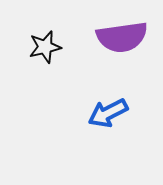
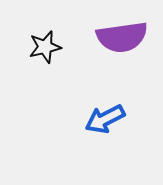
blue arrow: moved 3 px left, 6 px down
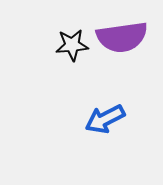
black star: moved 27 px right, 2 px up; rotated 8 degrees clockwise
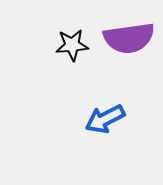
purple semicircle: moved 7 px right, 1 px down
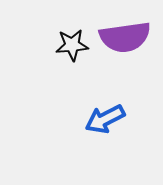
purple semicircle: moved 4 px left, 1 px up
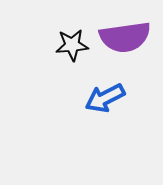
blue arrow: moved 21 px up
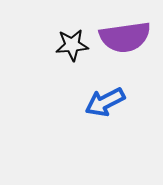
blue arrow: moved 4 px down
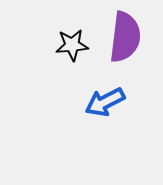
purple semicircle: rotated 75 degrees counterclockwise
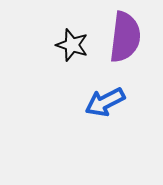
black star: rotated 24 degrees clockwise
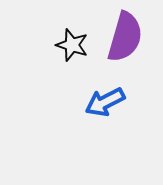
purple semicircle: rotated 9 degrees clockwise
